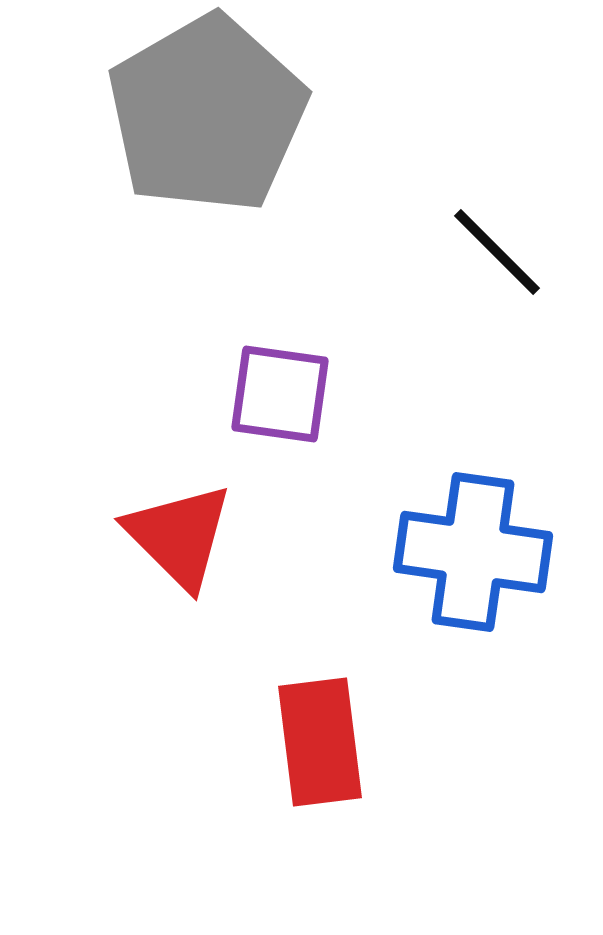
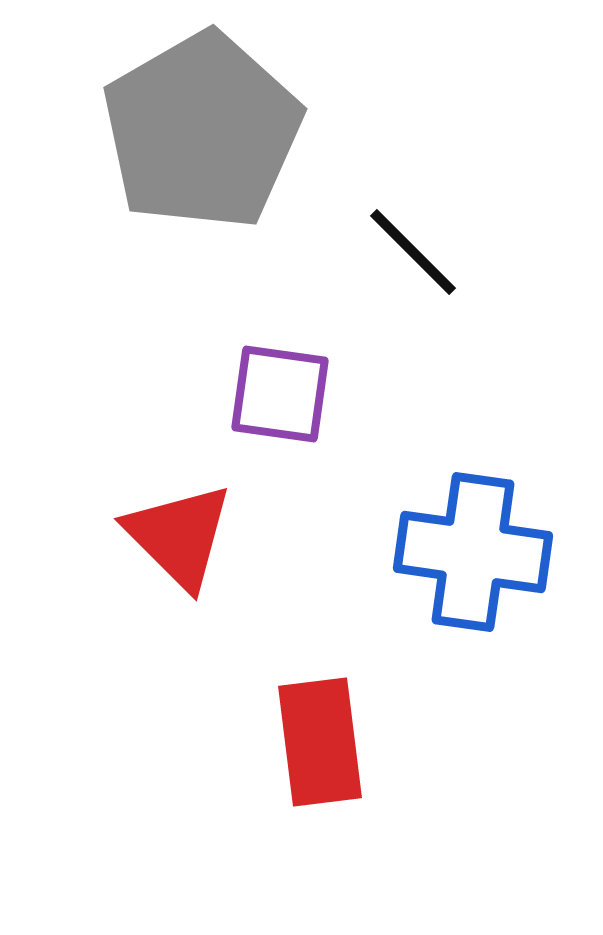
gray pentagon: moved 5 px left, 17 px down
black line: moved 84 px left
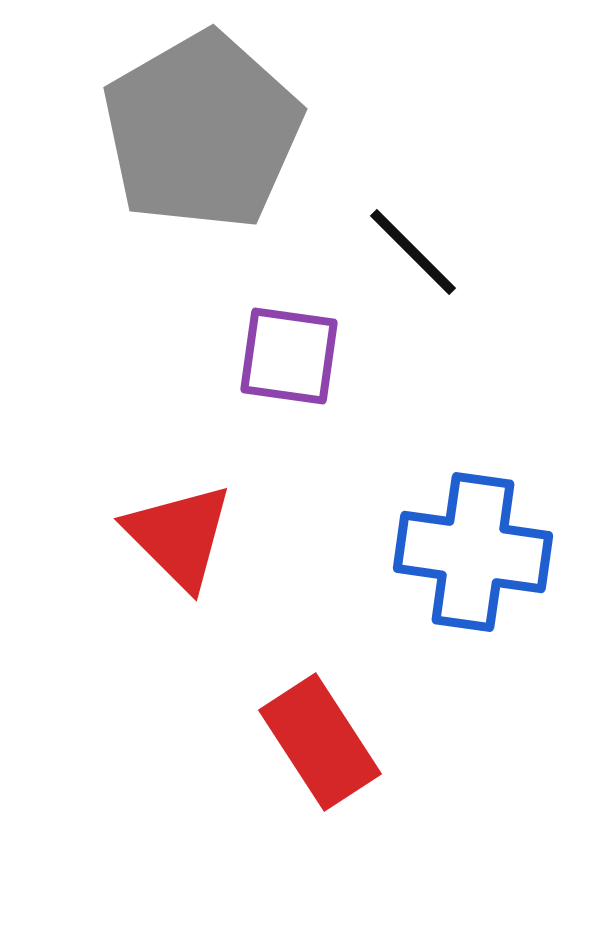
purple square: moved 9 px right, 38 px up
red rectangle: rotated 26 degrees counterclockwise
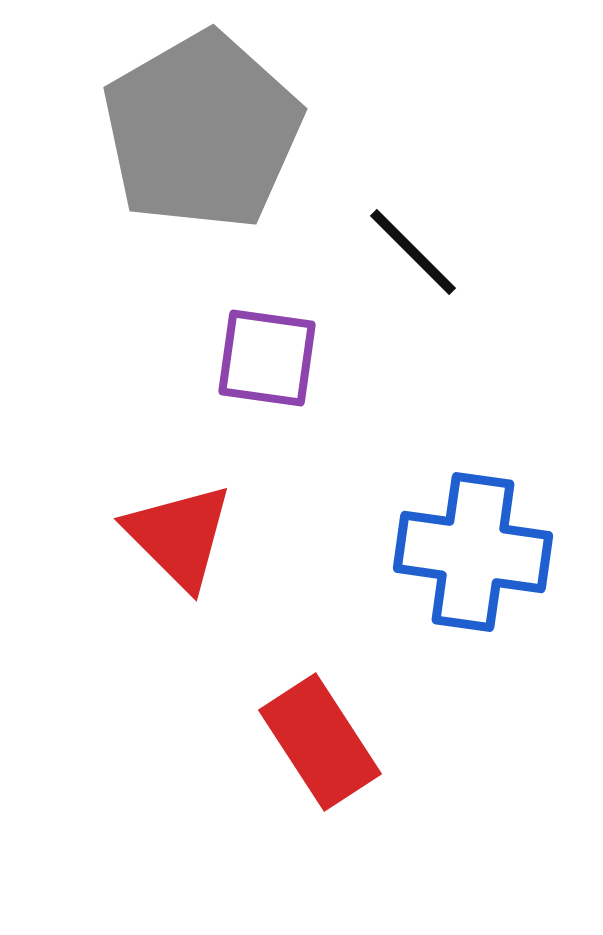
purple square: moved 22 px left, 2 px down
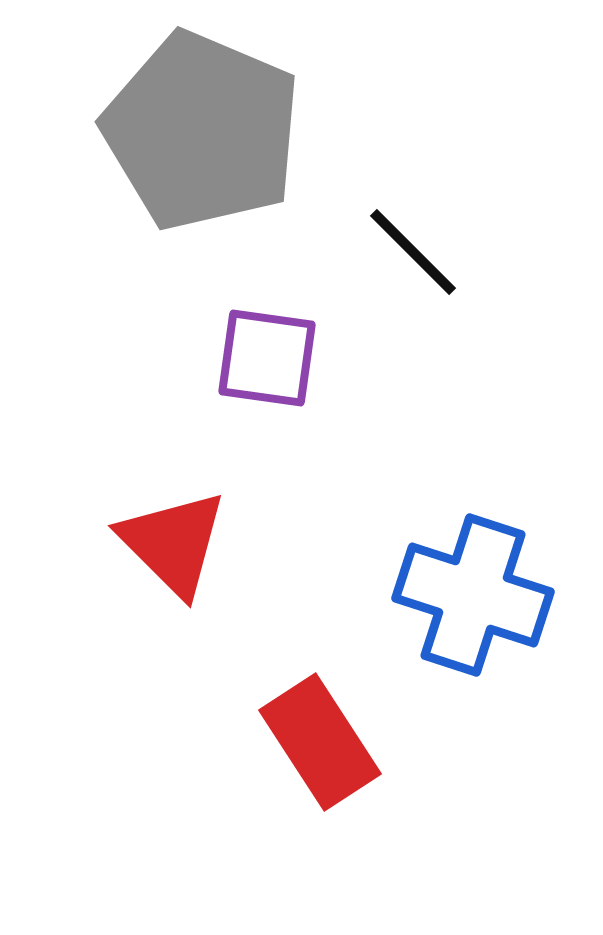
gray pentagon: rotated 19 degrees counterclockwise
red triangle: moved 6 px left, 7 px down
blue cross: moved 43 px down; rotated 10 degrees clockwise
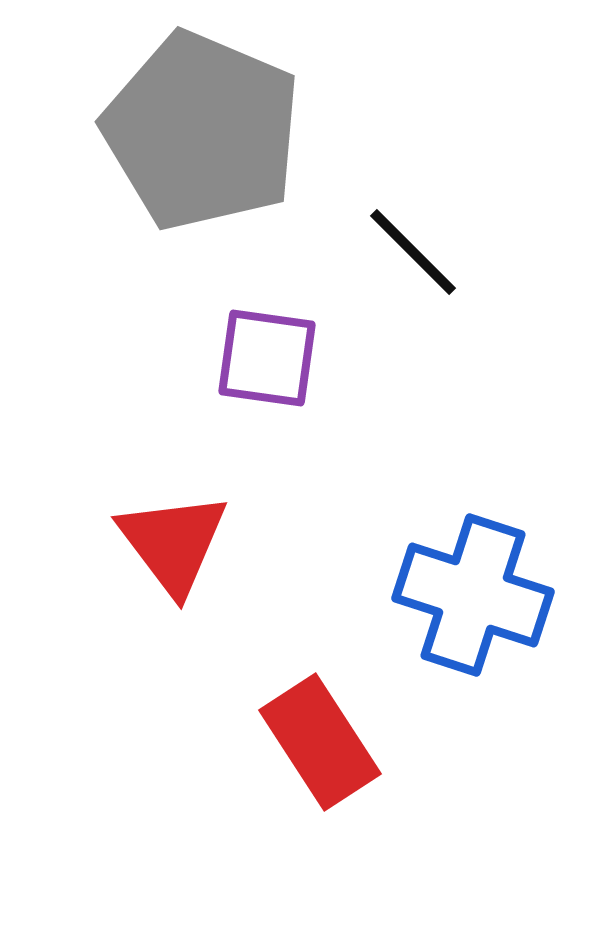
red triangle: rotated 8 degrees clockwise
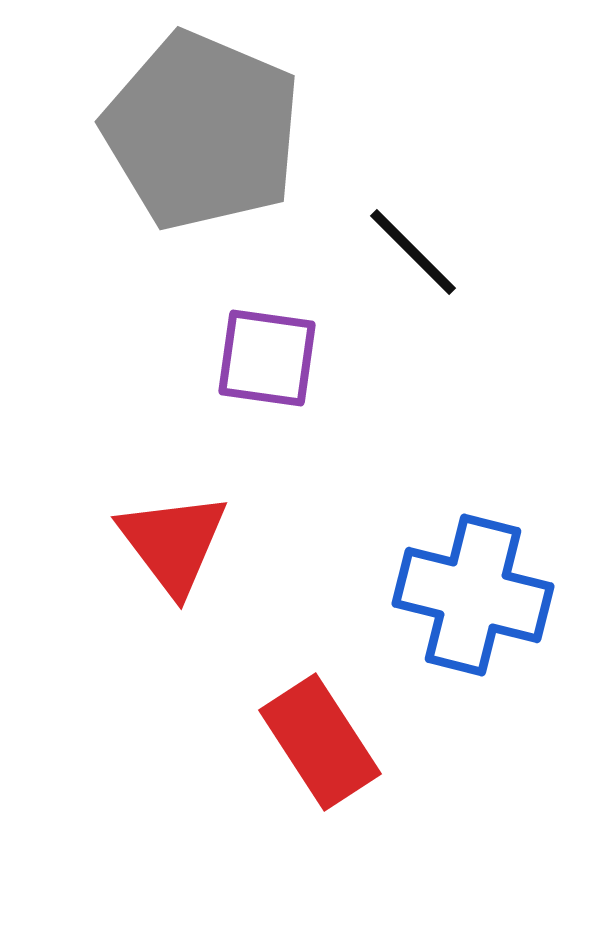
blue cross: rotated 4 degrees counterclockwise
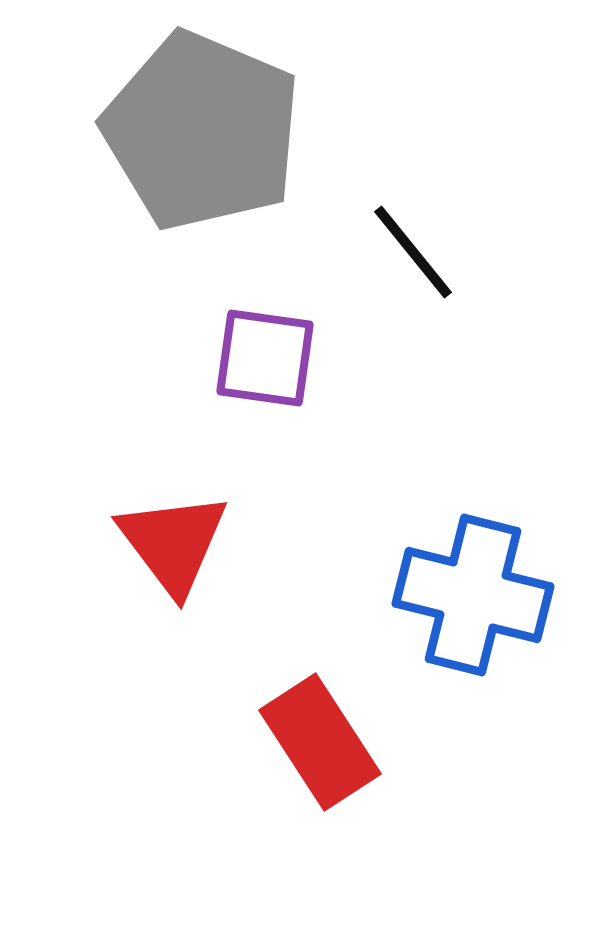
black line: rotated 6 degrees clockwise
purple square: moved 2 px left
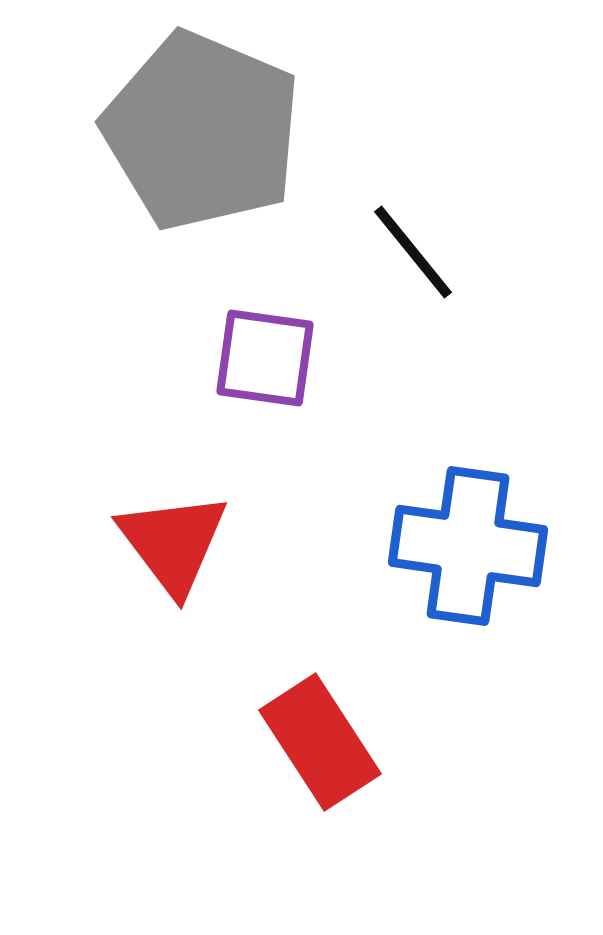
blue cross: moved 5 px left, 49 px up; rotated 6 degrees counterclockwise
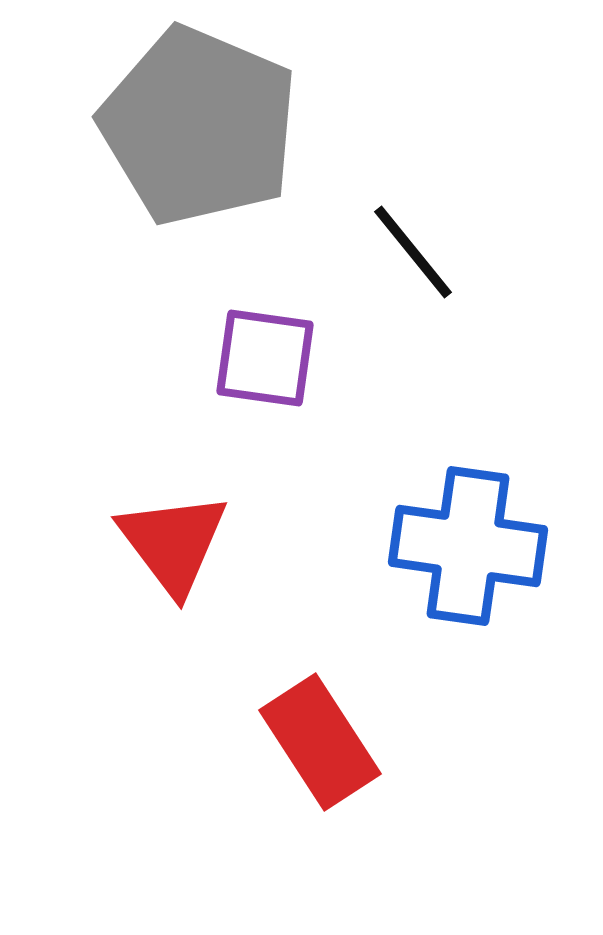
gray pentagon: moved 3 px left, 5 px up
